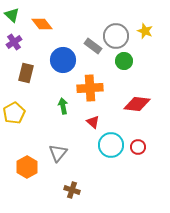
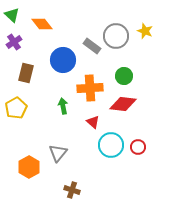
gray rectangle: moved 1 px left
green circle: moved 15 px down
red diamond: moved 14 px left
yellow pentagon: moved 2 px right, 5 px up
orange hexagon: moved 2 px right
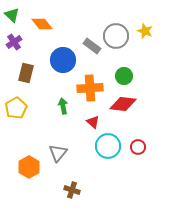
cyan circle: moved 3 px left, 1 px down
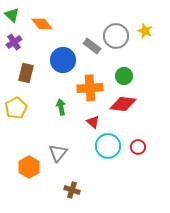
green arrow: moved 2 px left, 1 px down
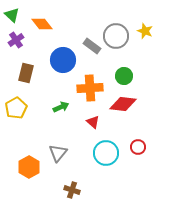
purple cross: moved 2 px right, 2 px up
green arrow: rotated 77 degrees clockwise
cyan circle: moved 2 px left, 7 px down
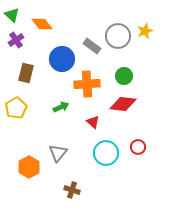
yellow star: rotated 28 degrees clockwise
gray circle: moved 2 px right
blue circle: moved 1 px left, 1 px up
orange cross: moved 3 px left, 4 px up
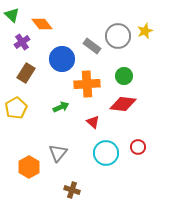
purple cross: moved 6 px right, 2 px down
brown rectangle: rotated 18 degrees clockwise
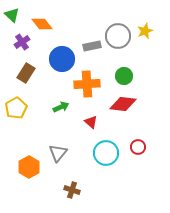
gray rectangle: rotated 48 degrees counterclockwise
red triangle: moved 2 px left
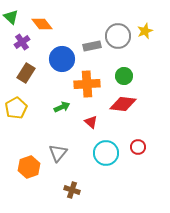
green triangle: moved 1 px left, 2 px down
green arrow: moved 1 px right
orange hexagon: rotated 10 degrees clockwise
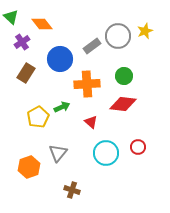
gray rectangle: rotated 24 degrees counterclockwise
blue circle: moved 2 px left
yellow pentagon: moved 22 px right, 9 px down
